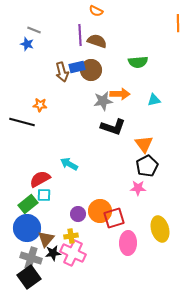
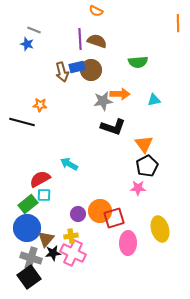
purple line: moved 4 px down
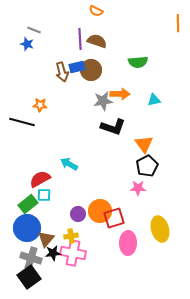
pink cross: rotated 15 degrees counterclockwise
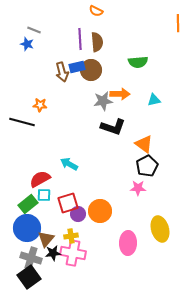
brown semicircle: moved 1 px down; rotated 66 degrees clockwise
orange triangle: rotated 18 degrees counterclockwise
red square: moved 46 px left, 15 px up
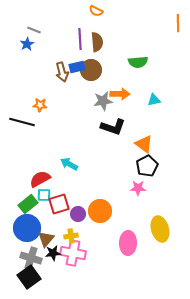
blue star: rotated 24 degrees clockwise
red square: moved 9 px left, 1 px down
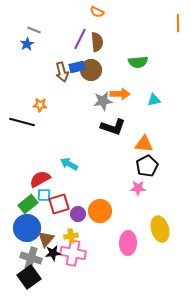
orange semicircle: moved 1 px right, 1 px down
purple line: rotated 30 degrees clockwise
orange triangle: rotated 30 degrees counterclockwise
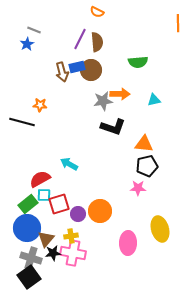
black pentagon: rotated 15 degrees clockwise
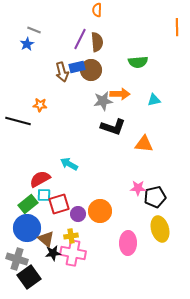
orange semicircle: moved 2 px up; rotated 64 degrees clockwise
orange line: moved 1 px left, 4 px down
black line: moved 4 px left, 1 px up
black pentagon: moved 8 px right, 31 px down
brown triangle: rotated 30 degrees counterclockwise
gray cross: moved 14 px left, 1 px down
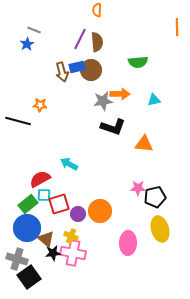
yellow cross: rotated 32 degrees clockwise
